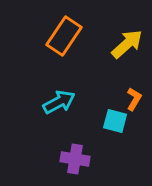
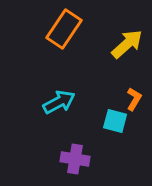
orange rectangle: moved 7 px up
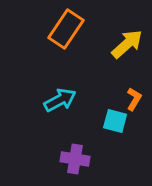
orange rectangle: moved 2 px right
cyan arrow: moved 1 px right, 2 px up
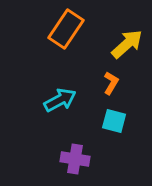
orange L-shape: moved 23 px left, 16 px up
cyan square: moved 1 px left
